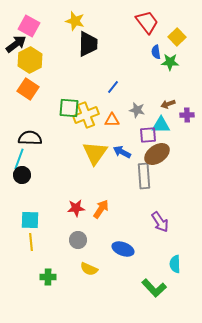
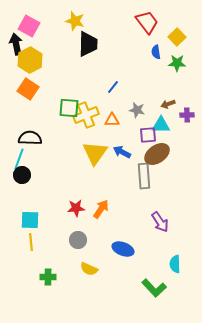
black arrow: rotated 65 degrees counterclockwise
green star: moved 7 px right, 1 px down
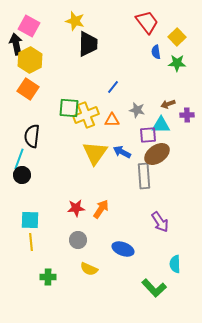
black semicircle: moved 2 px right, 2 px up; rotated 85 degrees counterclockwise
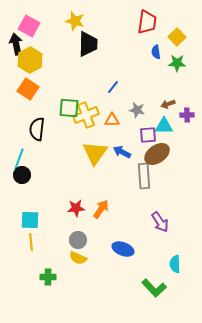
red trapezoid: rotated 45 degrees clockwise
cyan triangle: moved 3 px right, 1 px down
black semicircle: moved 5 px right, 7 px up
yellow semicircle: moved 11 px left, 11 px up
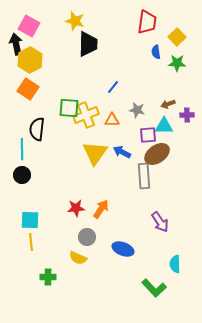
cyan line: moved 3 px right, 10 px up; rotated 20 degrees counterclockwise
gray circle: moved 9 px right, 3 px up
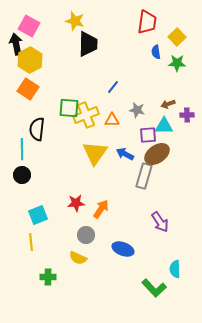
blue arrow: moved 3 px right, 2 px down
gray rectangle: rotated 20 degrees clockwise
red star: moved 5 px up
cyan square: moved 8 px right, 5 px up; rotated 24 degrees counterclockwise
gray circle: moved 1 px left, 2 px up
cyan semicircle: moved 5 px down
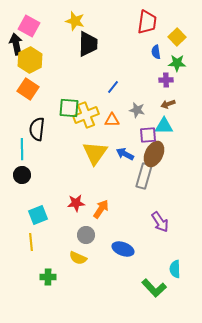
purple cross: moved 21 px left, 35 px up
brown ellipse: moved 3 px left; rotated 30 degrees counterclockwise
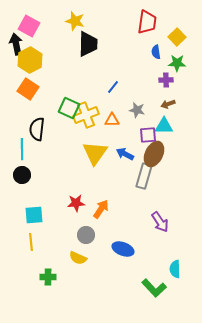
green square: rotated 20 degrees clockwise
cyan square: moved 4 px left; rotated 18 degrees clockwise
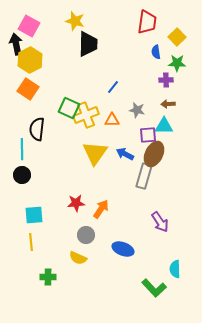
brown arrow: rotated 16 degrees clockwise
